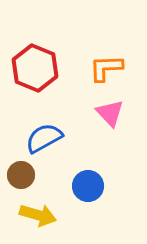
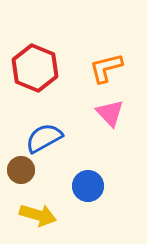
orange L-shape: rotated 12 degrees counterclockwise
brown circle: moved 5 px up
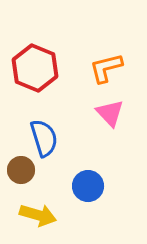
blue semicircle: rotated 102 degrees clockwise
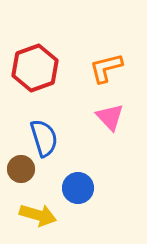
red hexagon: rotated 18 degrees clockwise
pink triangle: moved 4 px down
brown circle: moved 1 px up
blue circle: moved 10 px left, 2 px down
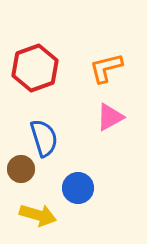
pink triangle: rotated 44 degrees clockwise
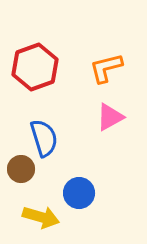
red hexagon: moved 1 px up
blue circle: moved 1 px right, 5 px down
yellow arrow: moved 3 px right, 2 px down
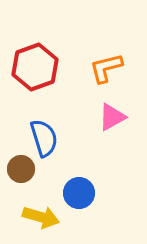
pink triangle: moved 2 px right
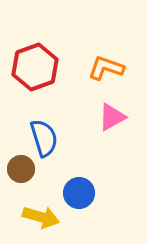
orange L-shape: rotated 33 degrees clockwise
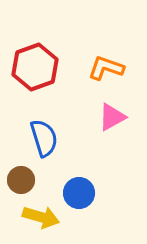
brown circle: moved 11 px down
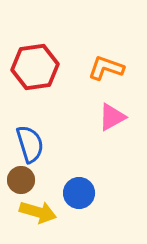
red hexagon: rotated 12 degrees clockwise
blue semicircle: moved 14 px left, 6 px down
yellow arrow: moved 3 px left, 5 px up
